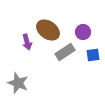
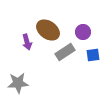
gray star: rotated 25 degrees counterclockwise
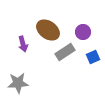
purple arrow: moved 4 px left, 2 px down
blue square: moved 2 px down; rotated 16 degrees counterclockwise
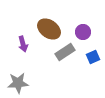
brown ellipse: moved 1 px right, 1 px up
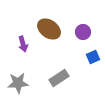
gray rectangle: moved 6 px left, 26 px down
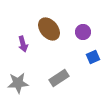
brown ellipse: rotated 15 degrees clockwise
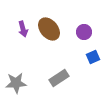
purple circle: moved 1 px right
purple arrow: moved 15 px up
gray star: moved 2 px left
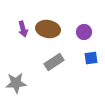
brown ellipse: moved 1 px left; rotated 40 degrees counterclockwise
blue square: moved 2 px left, 1 px down; rotated 16 degrees clockwise
gray rectangle: moved 5 px left, 16 px up
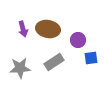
purple circle: moved 6 px left, 8 px down
gray star: moved 4 px right, 15 px up
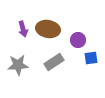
gray star: moved 2 px left, 3 px up
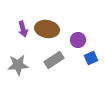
brown ellipse: moved 1 px left
blue square: rotated 16 degrees counterclockwise
gray rectangle: moved 2 px up
